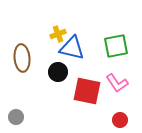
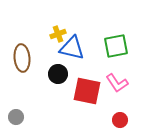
black circle: moved 2 px down
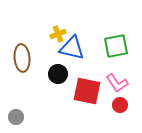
red circle: moved 15 px up
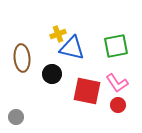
black circle: moved 6 px left
red circle: moved 2 px left
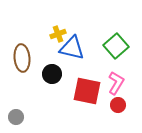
green square: rotated 30 degrees counterclockwise
pink L-shape: moved 1 px left; rotated 115 degrees counterclockwise
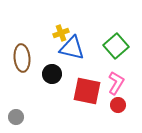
yellow cross: moved 3 px right, 1 px up
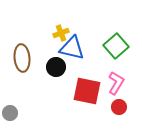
black circle: moved 4 px right, 7 px up
red circle: moved 1 px right, 2 px down
gray circle: moved 6 px left, 4 px up
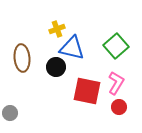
yellow cross: moved 4 px left, 4 px up
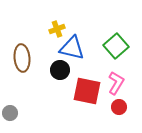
black circle: moved 4 px right, 3 px down
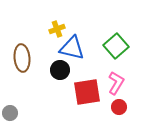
red square: moved 1 px down; rotated 20 degrees counterclockwise
